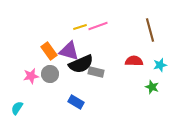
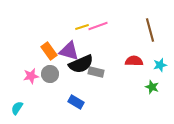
yellow line: moved 2 px right
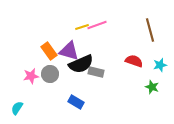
pink line: moved 1 px left, 1 px up
red semicircle: rotated 18 degrees clockwise
